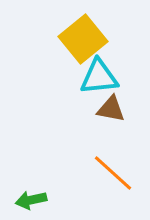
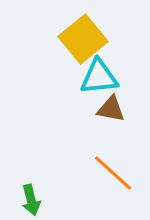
green arrow: rotated 92 degrees counterclockwise
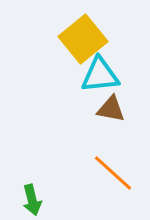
cyan triangle: moved 1 px right, 2 px up
green arrow: moved 1 px right
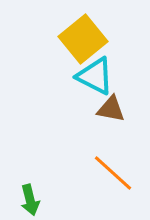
cyan triangle: moved 5 px left, 1 px down; rotated 33 degrees clockwise
green arrow: moved 2 px left
